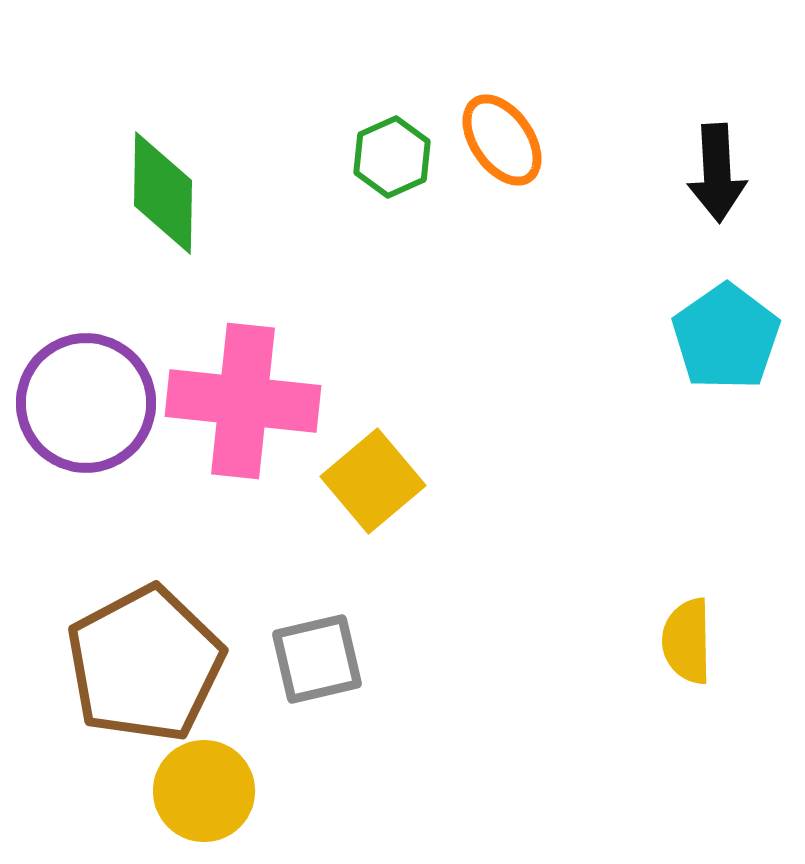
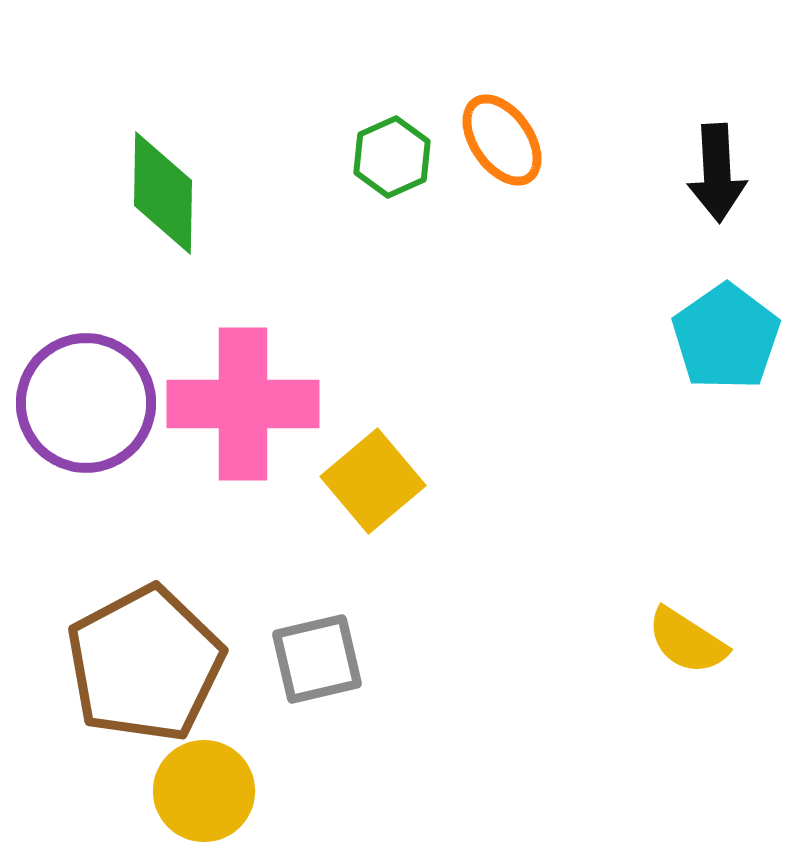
pink cross: moved 3 px down; rotated 6 degrees counterclockwise
yellow semicircle: rotated 56 degrees counterclockwise
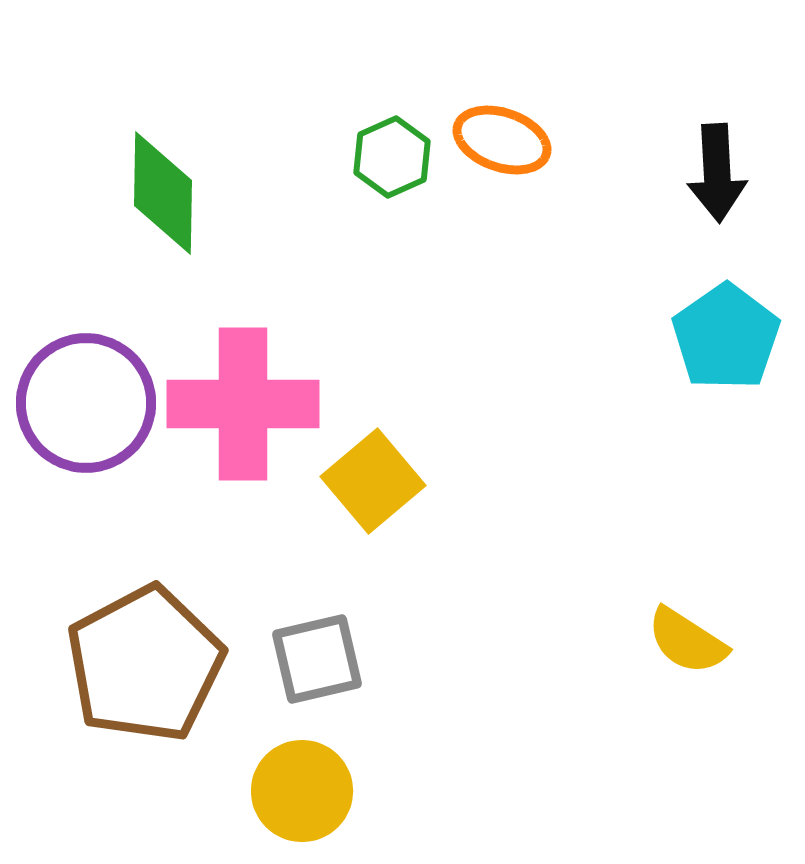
orange ellipse: rotated 36 degrees counterclockwise
yellow circle: moved 98 px right
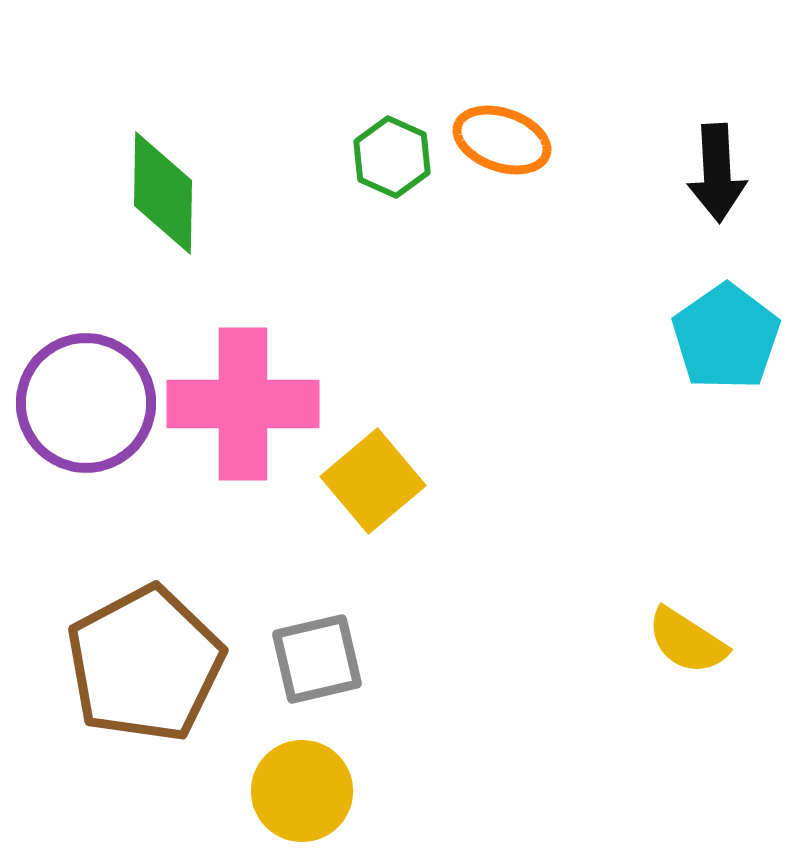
green hexagon: rotated 12 degrees counterclockwise
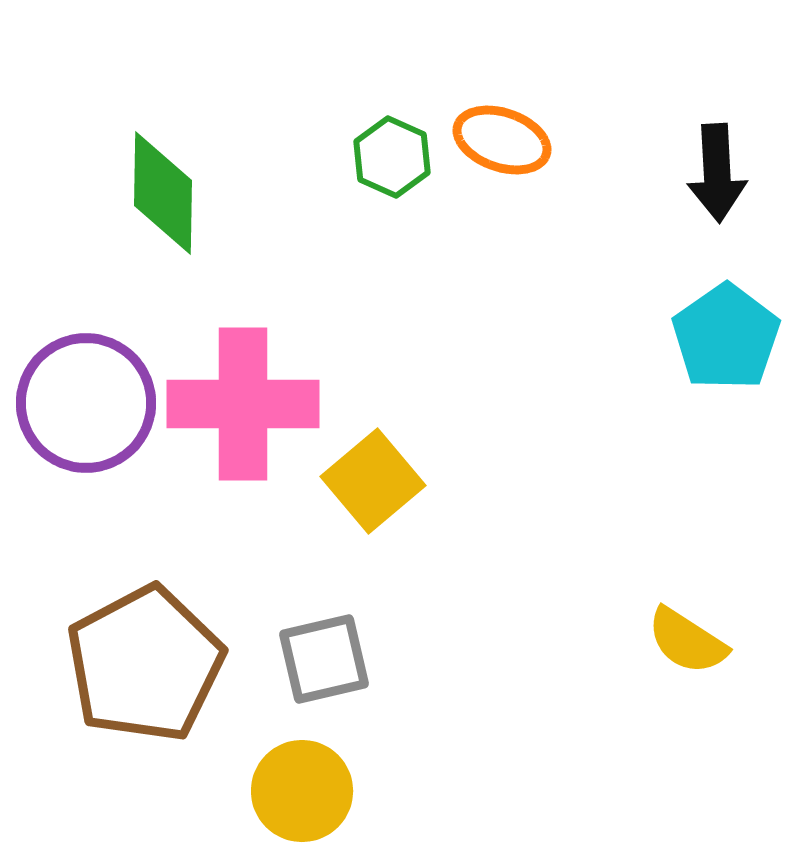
gray square: moved 7 px right
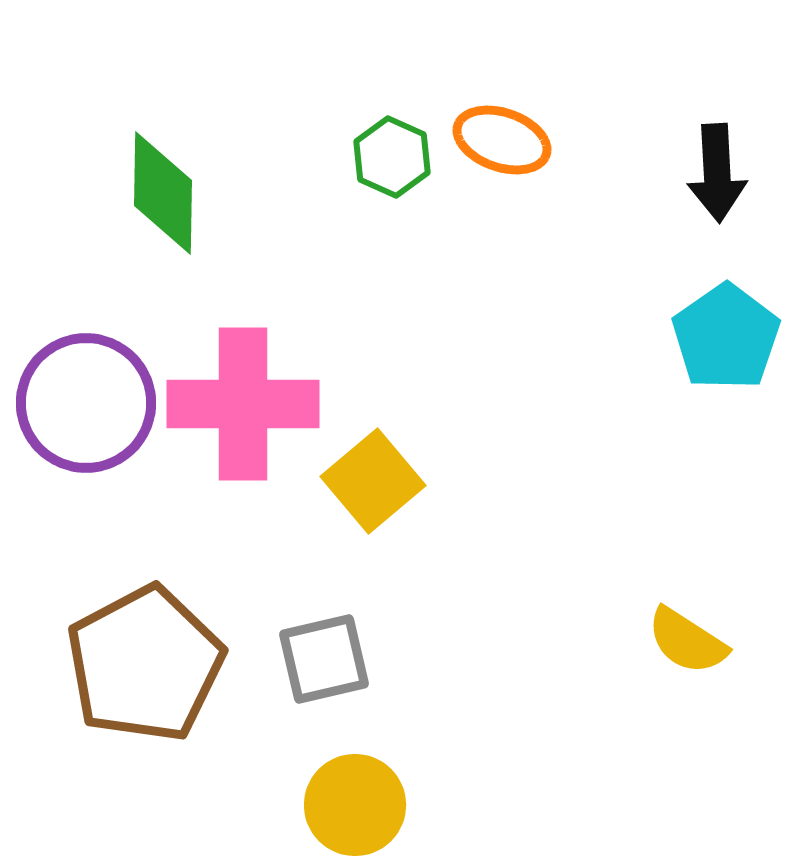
yellow circle: moved 53 px right, 14 px down
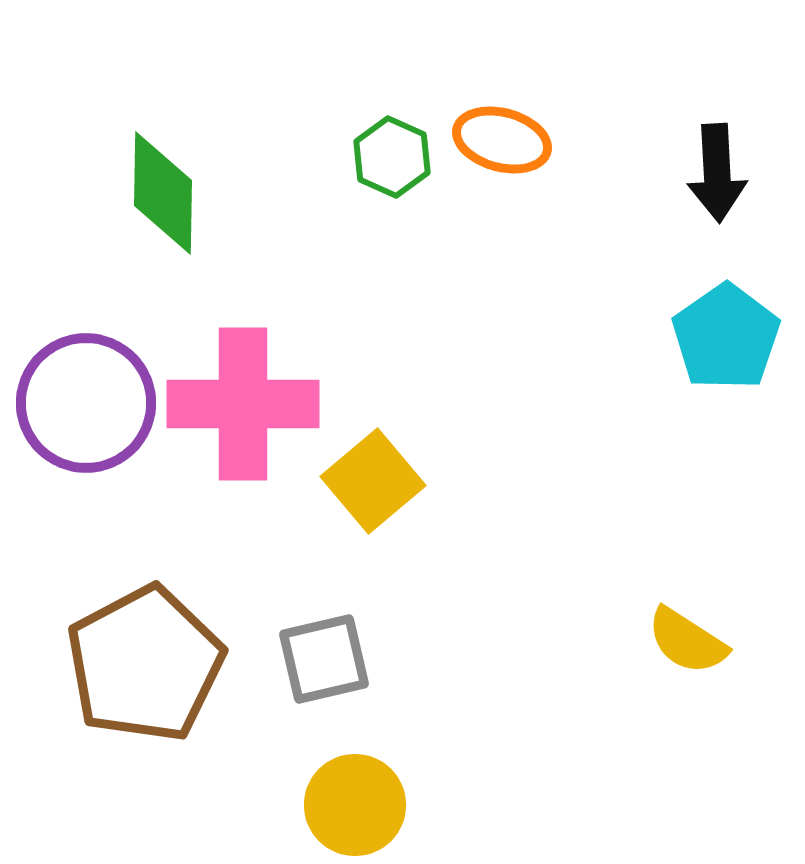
orange ellipse: rotated 4 degrees counterclockwise
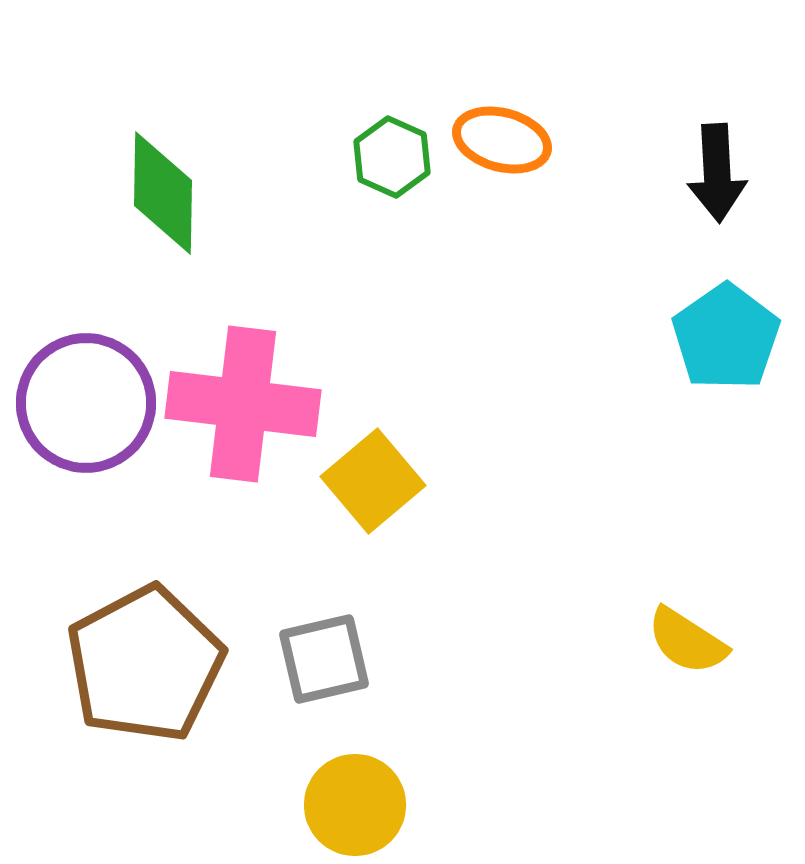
pink cross: rotated 7 degrees clockwise
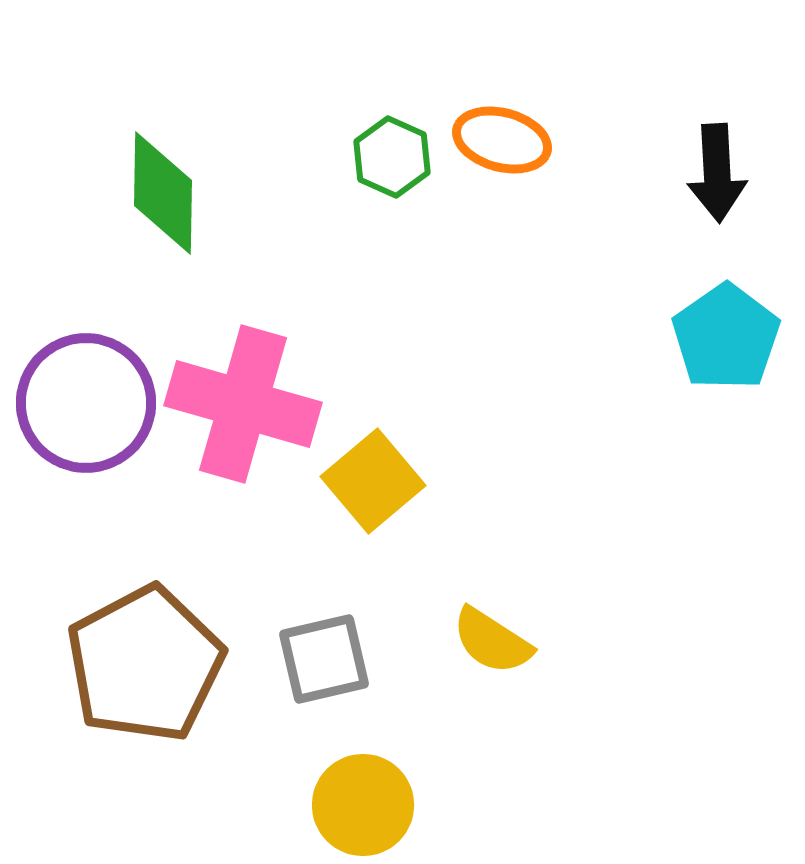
pink cross: rotated 9 degrees clockwise
yellow semicircle: moved 195 px left
yellow circle: moved 8 px right
